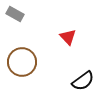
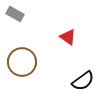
red triangle: rotated 12 degrees counterclockwise
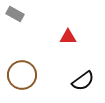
red triangle: rotated 36 degrees counterclockwise
brown circle: moved 13 px down
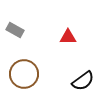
gray rectangle: moved 16 px down
brown circle: moved 2 px right, 1 px up
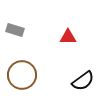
gray rectangle: rotated 12 degrees counterclockwise
brown circle: moved 2 px left, 1 px down
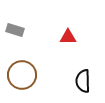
black semicircle: rotated 125 degrees clockwise
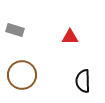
red triangle: moved 2 px right
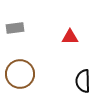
gray rectangle: moved 2 px up; rotated 24 degrees counterclockwise
brown circle: moved 2 px left, 1 px up
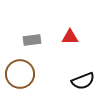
gray rectangle: moved 17 px right, 12 px down
black semicircle: rotated 110 degrees counterclockwise
